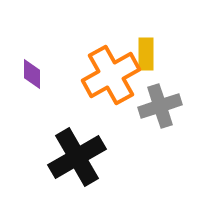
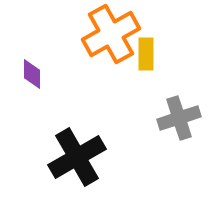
orange cross: moved 41 px up
gray cross: moved 19 px right, 12 px down
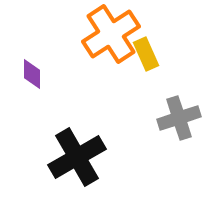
orange cross: rotated 4 degrees counterclockwise
yellow rectangle: rotated 24 degrees counterclockwise
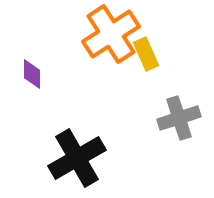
black cross: moved 1 px down
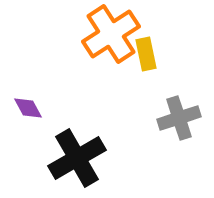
yellow rectangle: rotated 12 degrees clockwise
purple diamond: moved 4 px left, 34 px down; rotated 28 degrees counterclockwise
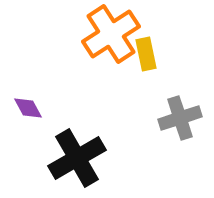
gray cross: moved 1 px right
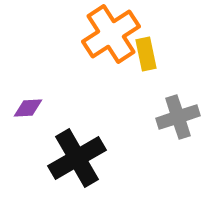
purple diamond: rotated 64 degrees counterclockwise
gray cross: moved 2 px left, 1 px up
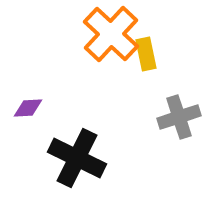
orange cross: rotated 14 degrees counterclockwise
gray cross: moved 1 px right
black cross: rotated 34 degrees counterclockwise
